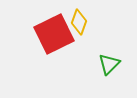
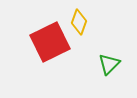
red square: moved 4 px left, 8 px down
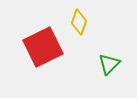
red square: moved 7 px left, 5 px down
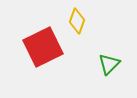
yellow diamond: moved 2 px left, 1 px up
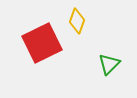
red square: moved 1 px left, 4 px up
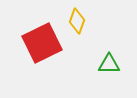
green triangle: rotated 45 degrees clockwise
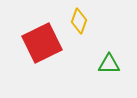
yellow diamond: moved 2 px right
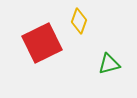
green triangle: rotated 15 degrees counterclockwise
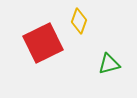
red square: moved 1 px right
